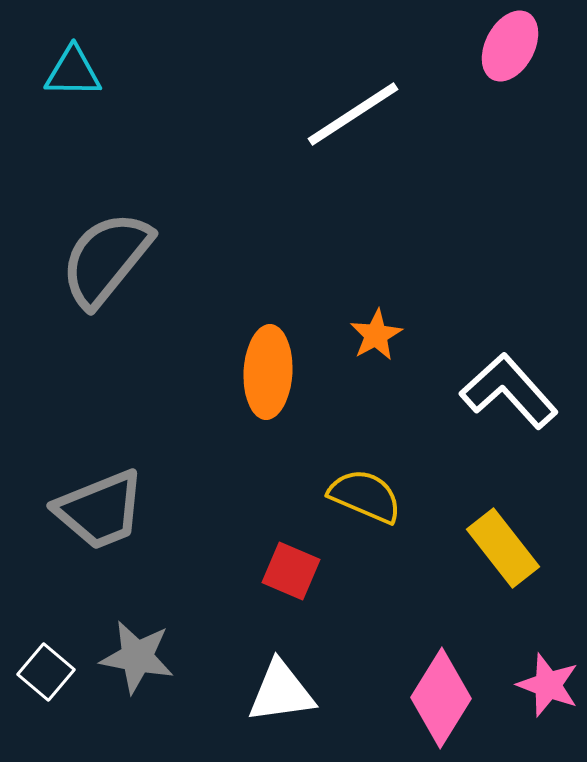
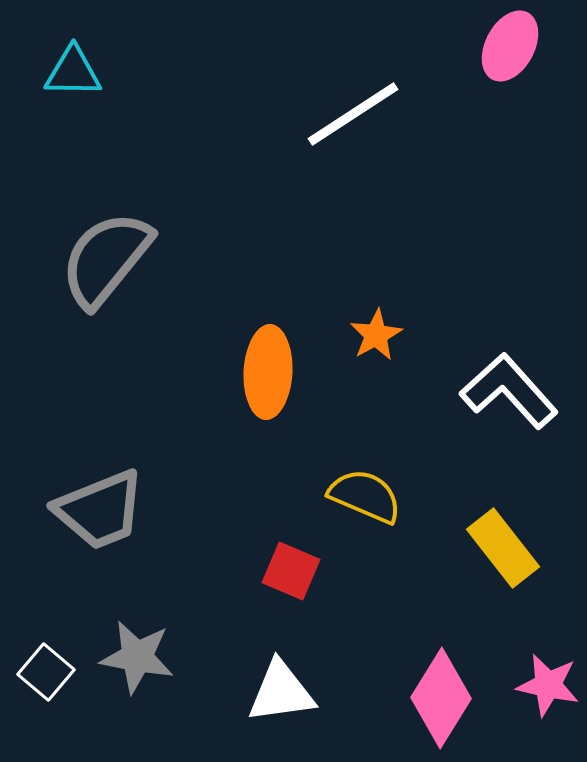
pink star: rotated 8 degrees counterclockwise
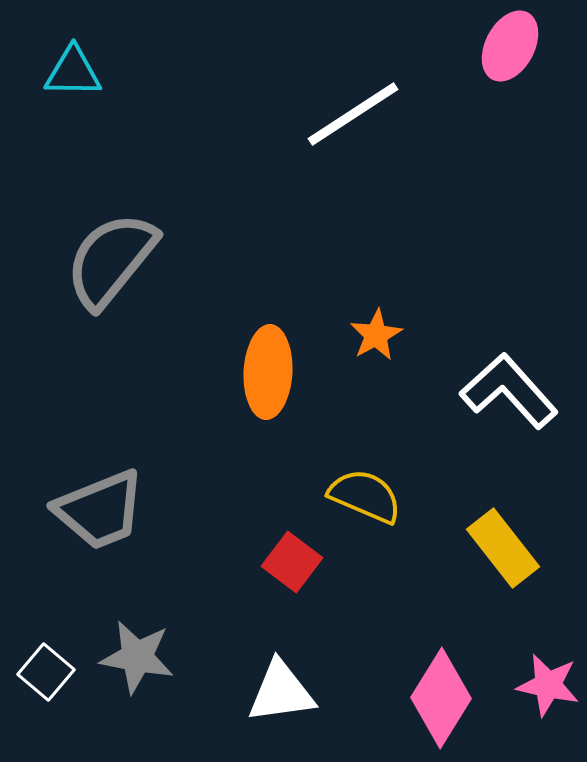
gray semicircle: moved 5 px right, 1 px down
red square: moved 1 px right, 9 px up; rotated 14 degrees clockwise
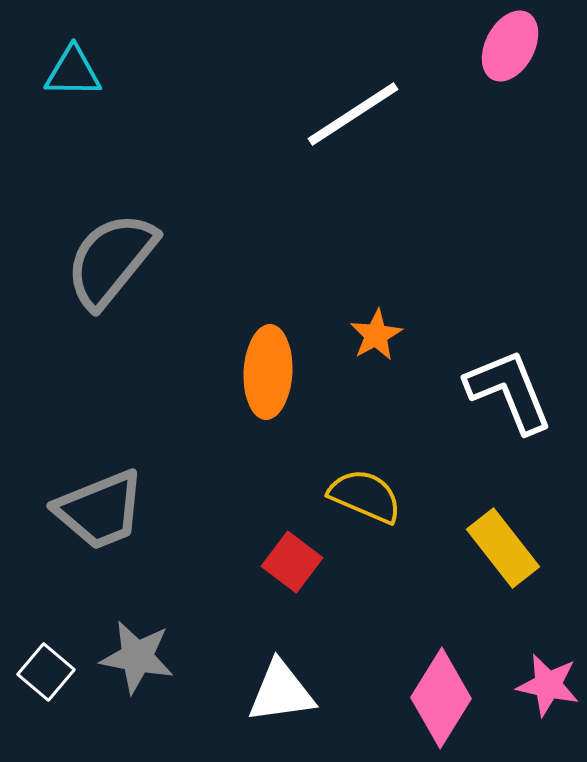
white L-shape: rotated 20 degrees clockwise
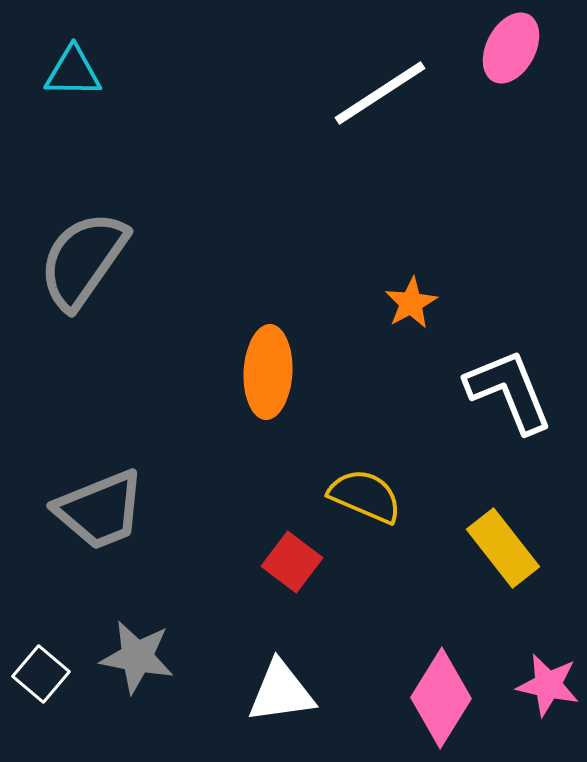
pink ellipse: moved 1 px right, 2 px down
white line: moved 27 px right, 21 px up
gray semicircle: moved 28 px left; rotated 4 degrees counterclockwise
orange star: moved 35 px right, 32 px up
white square: moved 5 px left, 2 px down
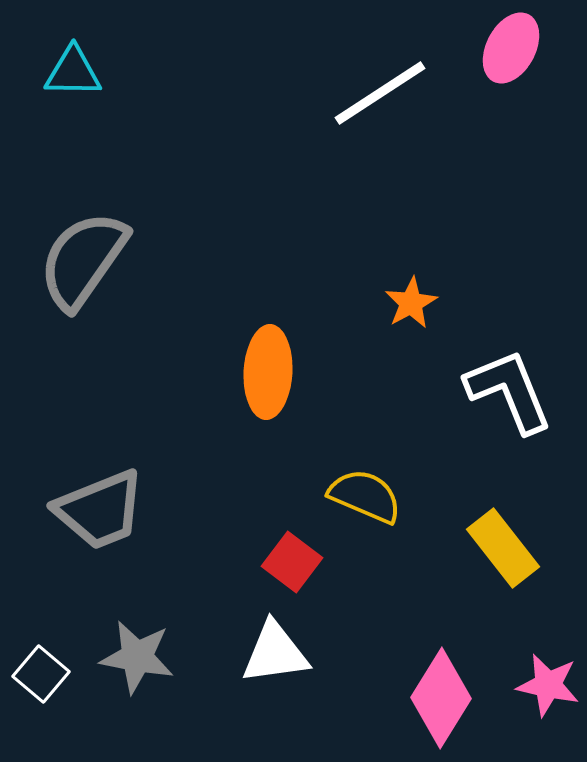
white triangle: moved 6 px left, 39 px up
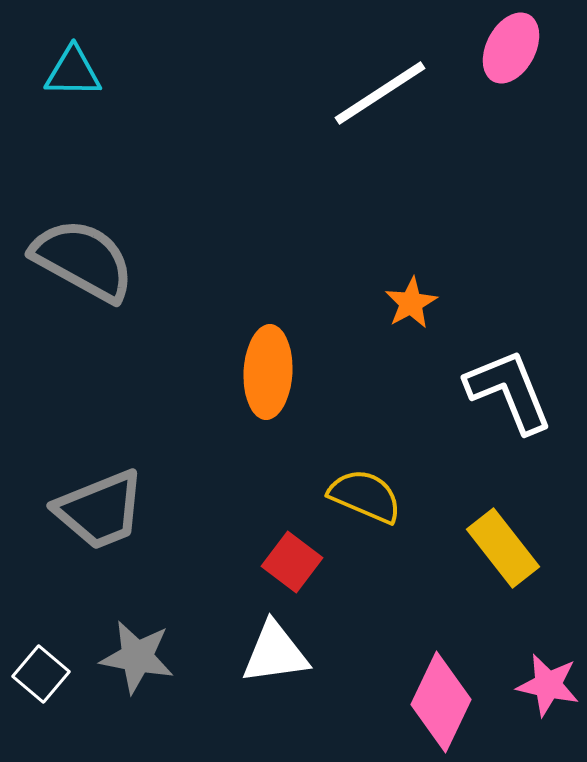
gray semicircle: rotated 84 degrees clockwise
pink diamond: moved 4 px down; rotated 6 degrees counterclockwise
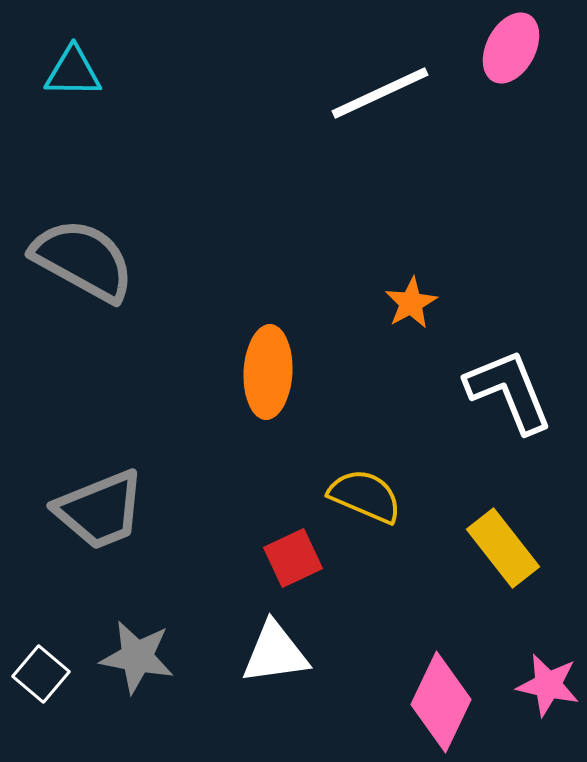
white line: rotated 8 degrees clockwise
red square: moved 1 px right, 4 px up; rotated 28 degrees clockwise
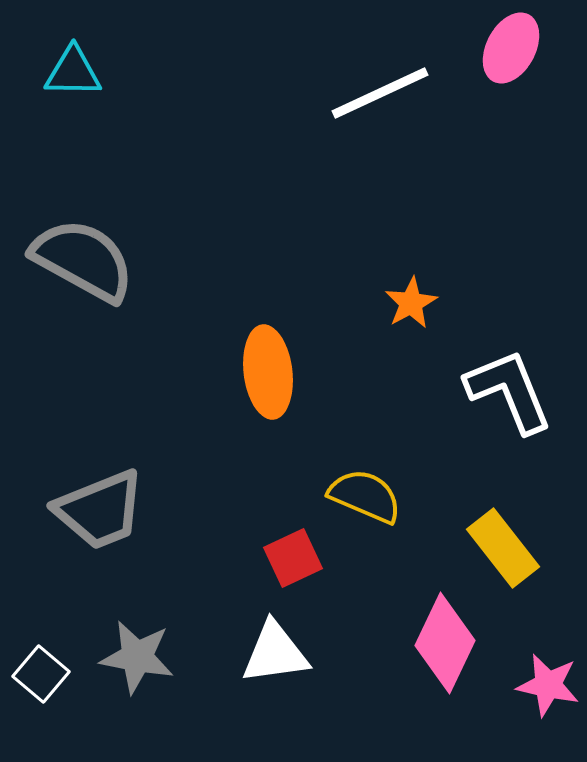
orange ellipse: rotated 10 degrees counterclockwise
pink diamond: moved 4 px right, 59 px up
